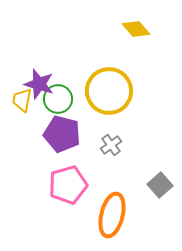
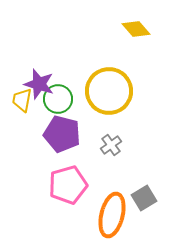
gray square: moved 16 px left, 13 px down; rotated 10 degrees clockwise
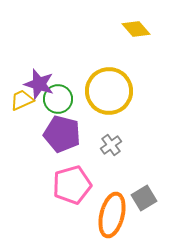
yellow trapezoid: rotated 55 degrees clockwise
pink pentagon: moved 4 px right
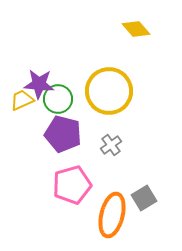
purple star: rotated 12 degrees counterclockwise
purple pentagon: moved 1 px right
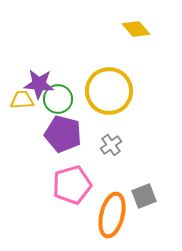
yellow trapezoid: rotated 20 degrees clockwise
gray square: moved 2 px up; rotated 10 degrees clockwise
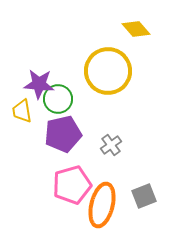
yellow circle: moved 1 px left, 20 px up
yellow trapezoid: moved 11 px down; rotated 95 degrees counterclockwise
purple pentagon: rotated 27 degrees counterclockwise
orange ellipse: moved 10 px left, 10 px up
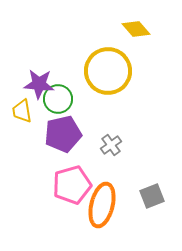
gray square: moved 8 px right
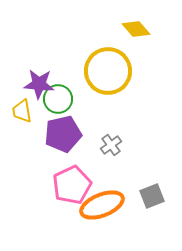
pink pentagon: rotated 9 degrees counterclockwise
orange ellipse: rotated 54 degrees clockwise
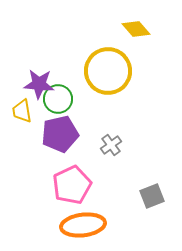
purple pentagon: moved 3 px left
orange ellipse: moved 19 px left, 20 px down; rotated 15 degrees clockwise
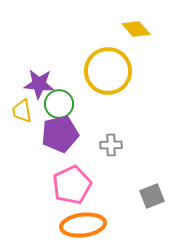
green circle: moved 1 px right, 5 px down
gray cross: rotated 35 degrees clockwise
